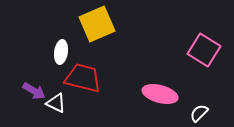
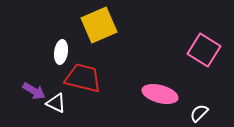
yellow square: moved 2 px right, 1 px down
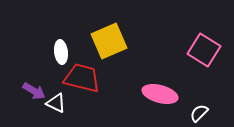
yellow square: moved 10 px right, 16 px down
white ellipse: rotated 15 degrees counterclockwise
red trapezoid: moved 1 px left
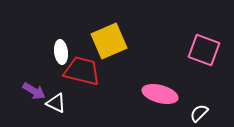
pink square: rotated 12 degrees counterclockwise
red trapezoid: moved 7 px up
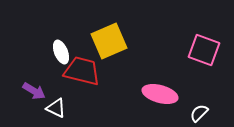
white ellipse: rotated 15 degrees counterclockwise
white triangle: moved 5 px down
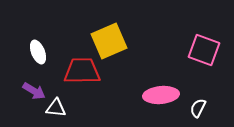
white ellipse: moved 23 px left
red trapezoid: rotated 15 degrees counterclockwise
pink ellipse: moved 1 px right, 1 px down; rotated 20 degrees counterclockwise
white triangle: rotated 20 degrees counterclockwise
white semicircle: moved 1 px left, 5 px up; rotated 18 degrees counterclockwise
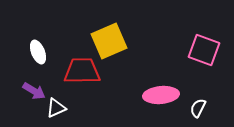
white triangle: rotated 30 degrees counterclockwise
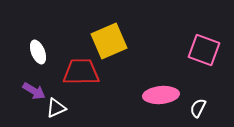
red trapezoid: moved 1 px left, 1 px down
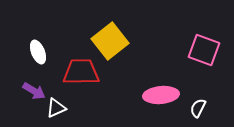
yellow square: moved 1 px right; rotated 15 degrees counterclockwise
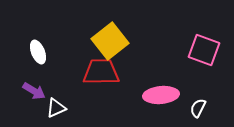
red trapezoid: moved 20 px right
